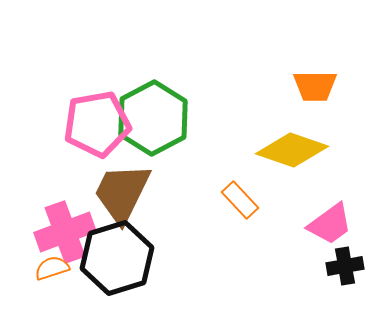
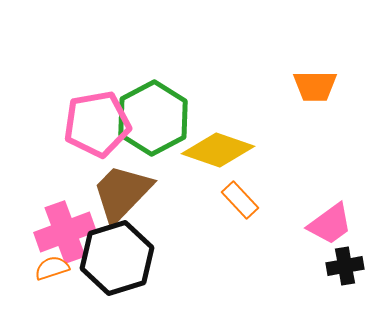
yellow diamond: moved 74 px left
brown trapezoid: rotated 18 degrees clockwise
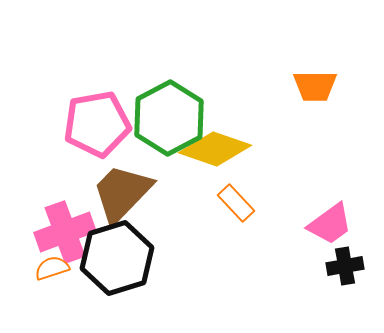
green hexagon: moved 16 px right
yellow diamond: moved 3 px left, 1 px up
orange rectangle: moved 4 px left, 3 px down
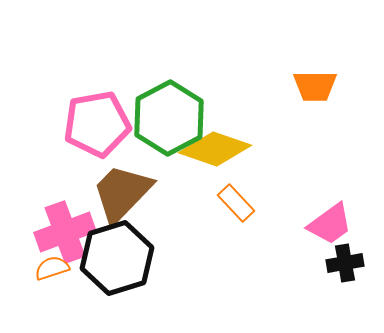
black cross: moved 3 px up
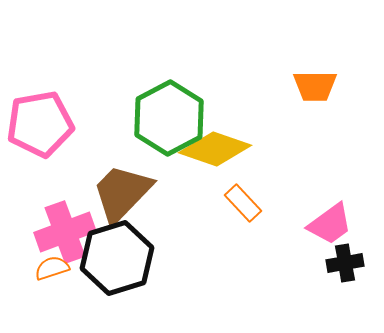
pink pentagon: moved 57 px left
orange rectangle: moved 7 px right
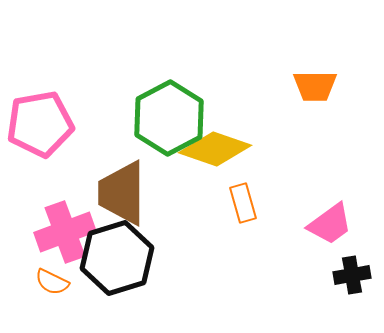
brown trapezoid: rotated 44 degrees counterclockwise
orange rectangle: rotated 27 degrees clockwise
black cross: moved 7 px right, 12 px down
orange semicircle: moved 14 px down; rotated 136 degrees counterclockwise
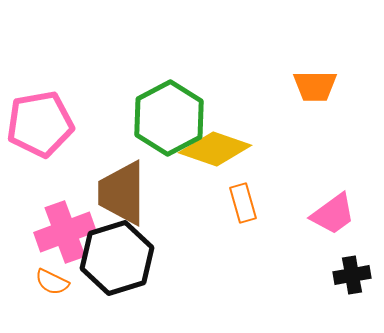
pink trapezoid: moved 3 px right, 10 px up
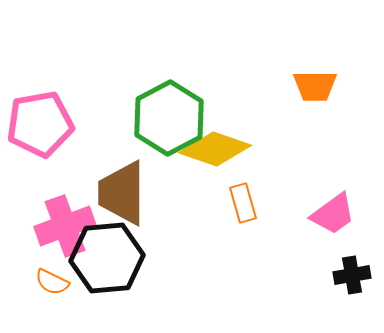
pink cross: moved 6 px up
black hexagon: moved 10 px left; rotated 12 degrees clockwise
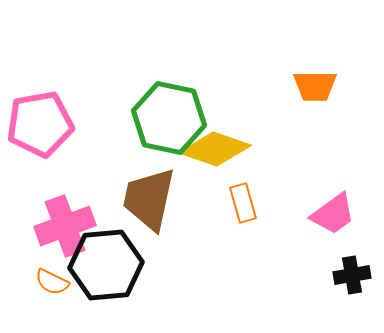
green hexagon: rotated 20 degrees counterclockwise
brown trapezoid: moved 27 px right, 6 px down; rotated 12 degrees clockwise
black hexagon: moved 1 px left, 7 px down
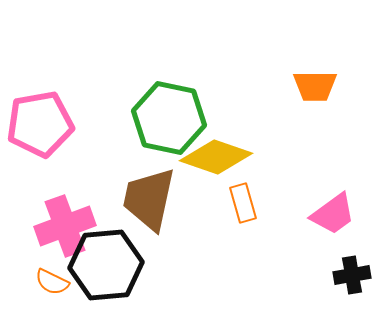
yellow diamond: moved 1 px right, 8 px down
